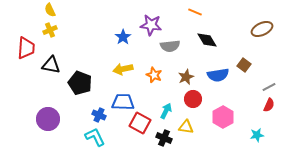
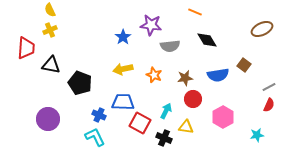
brown star: moved 1 px left, 1 px down; rotated 14 degrees clockwise
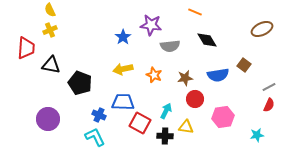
red circle: moved 2 px right
pink hexagon: rotated 20 degrees clockwise
black cross: moved 1 px right, 2 px up; rotated 21 degrees counterclockwise
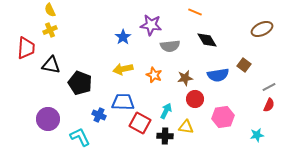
cyan L-shape: moved 15 px left
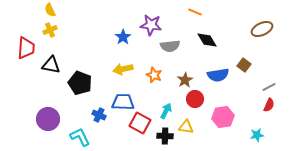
brown star: moved 2 px down; rotated 21 degrees counterclockwise
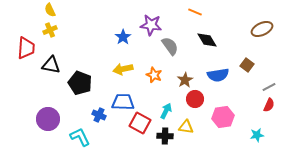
gray semicircle: rotated 120 degrees counterclockwise
brown square: moved 3 px right
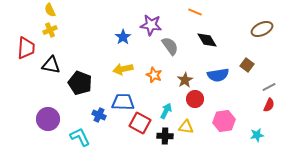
pink hexagon: moved 1 px right, 4 px down
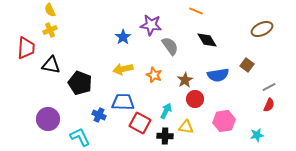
orange line: moved 1 px right, 1 px up
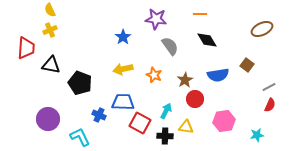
orange line: moved 4 px right, 3 px down; rotated 24 degrees counterclockwise
purple star: moved 5 px right, 6 px up
red semicircle: moved 1 px right
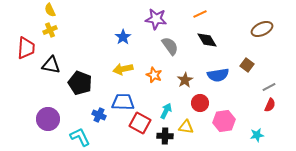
orange line: rotated 24 degrees counterclockwise
red circle: moved 5 px right, 4 px down
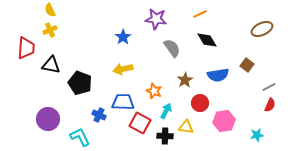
gray semicircle: moved 2 px right, 2 px down
orange star: moved 16 px down
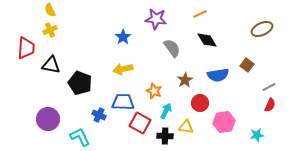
pink hexagon: moved 1 px down
